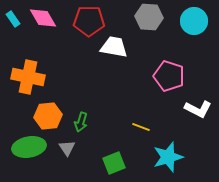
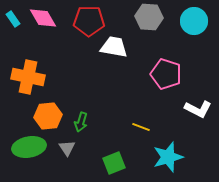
pink pentagon: moved 3 px left, 2 px up
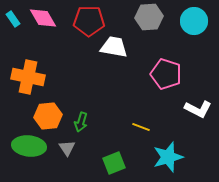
gray hexagon: rotated 8 degrees counterclockwise
green ellipse: moved 1 px up; rotated 16 degrees clockwise
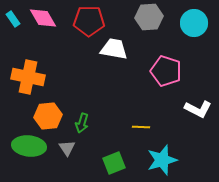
cyan circle: moved 2 px down
white trapezoid: moved 2 px down
pink pentagon: moved 3 px up
green arrow: moved 1 px right, 1 px down
yellow line: rotated 18 degrees counterclockwise
cyan star: moved 6 px left, 3 px down
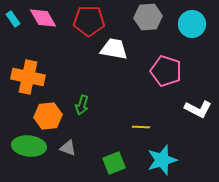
gray hexagon: moved 1 px left
cyan circle: moved 2 px left, 1 px down
green arrow: moved 18 px up
gray triangle: moved 1 px right; rotated 36 degrees counterclockwise
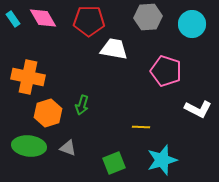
orange hexagon: moved 3 px up; rotated 12 degrees counterclockwise
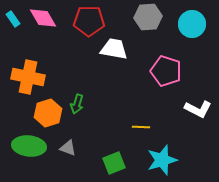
green arrow: moved 5 px left, 1 px up
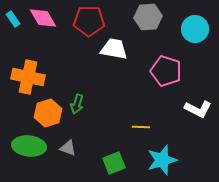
cyan circle: moved 3 px right, 5 px down
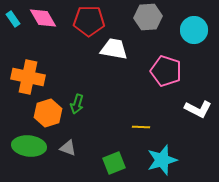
cyan circle: moved 1 px left, 1 px down
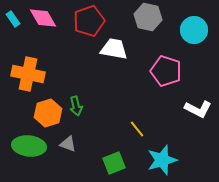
gray hexagon: rotated 16 degrees clockwise
red pentagon: rotated 20 degrees counterclockwise
orange cross: moved 3 px up
green arrow: moved 1 px left, 2 px down; rotated 30 degrees counterclockwise
yellow line: moved 4 px left, 2 px down; rotated 48 degrees clockwise
gray triangle: moved 4 px up
